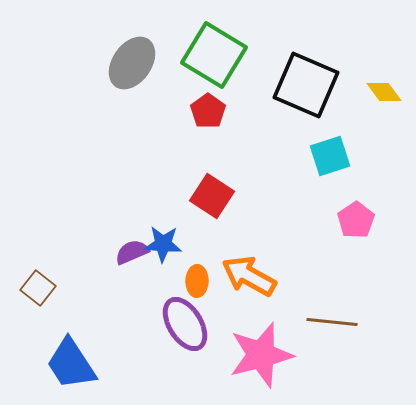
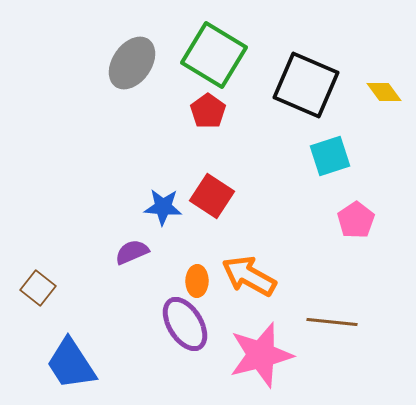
blue star: moved 37 px up
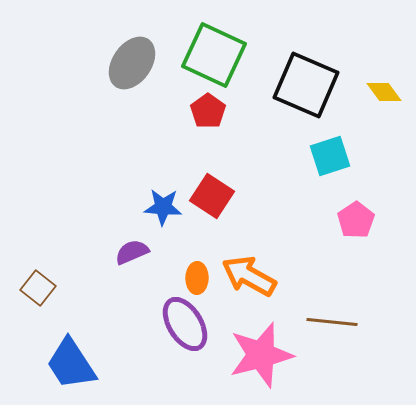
green square: rotated 6 degrees counterclockwise
orange ellipse: moved 3 px up
